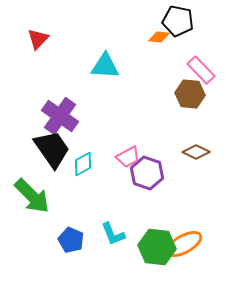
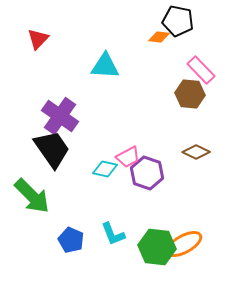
cyan diamond: moved 22 px right, 5 px down; rotated 40 degrees clockwise
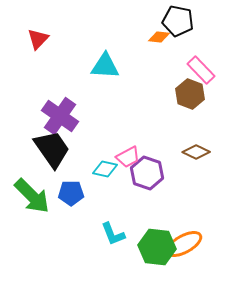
brown hexagon: rotated 16 degrees clockwise
blue pentagon: moved 47 px up; rotated 25 degrees counterclockwise
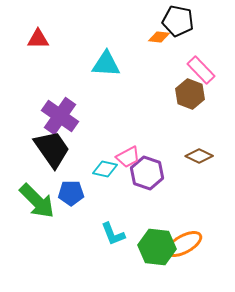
red triangle: rotated 45 degrees clockwise
cyan triangle: moved 1 px right, 2 px up
brown diamond: moved 3 px right, 4 px down
green arrow: moved 5 px right, 5 px down
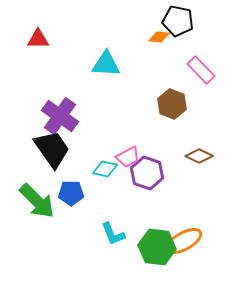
brown hexagon: moved 18 px left, 10 px down
orange ellipse: moved 3 px up
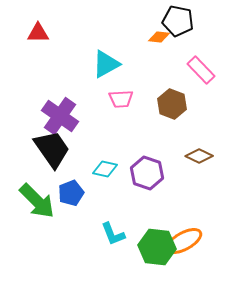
red triangle: moved 6 px up
cyan triangle: rotated 32 degrees counterclockwise
pink trapezoid: moved 7 px left, 58 px up; rotated 25 degrees clockwise
blue pentagon: rotated 20 degrees counterclockwise
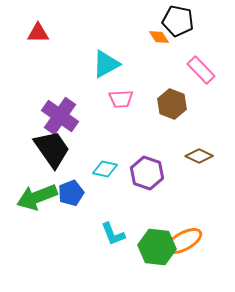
orange diamond: rotated 50 degrees clockwise
green arrow: moved 4 px up; rotated 114 degrees clockwise
